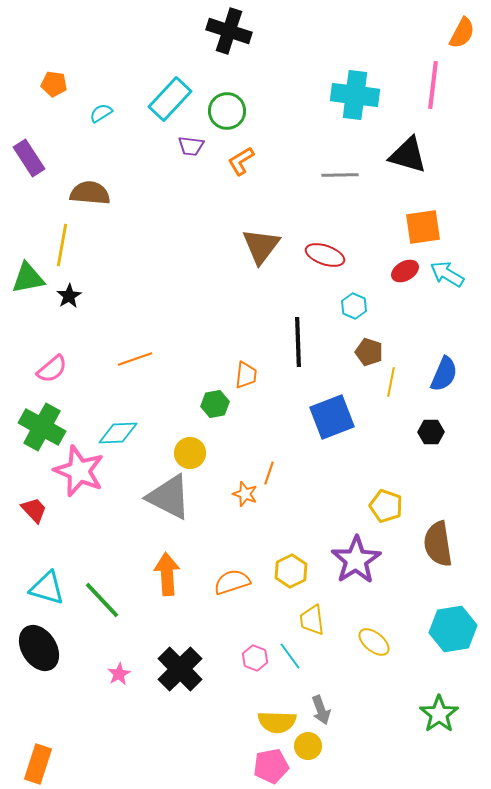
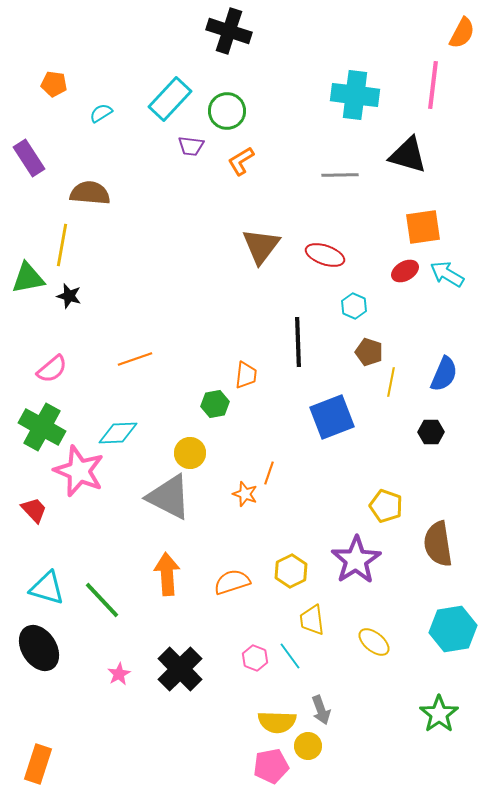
black star at (69, 296): rotated 25 degrees counterclockwise
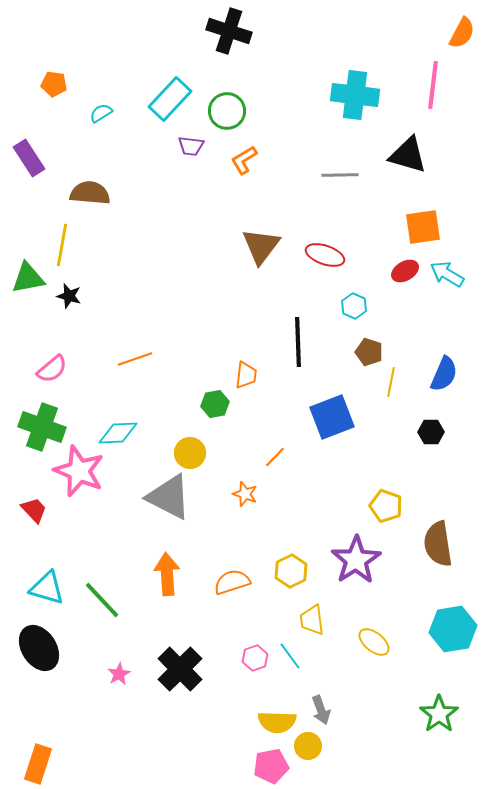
orange L-shape at (241, 161): moved 3 px right, 1 px up
green cross at (42, 427): rotated 9 degrees counterclockwise
orange line at (269, 473): moved 6 px right, 16 px up; rotated 25 degrees clockwise
pink hexagon at (255, 658): rotated 20 degrees clockwise
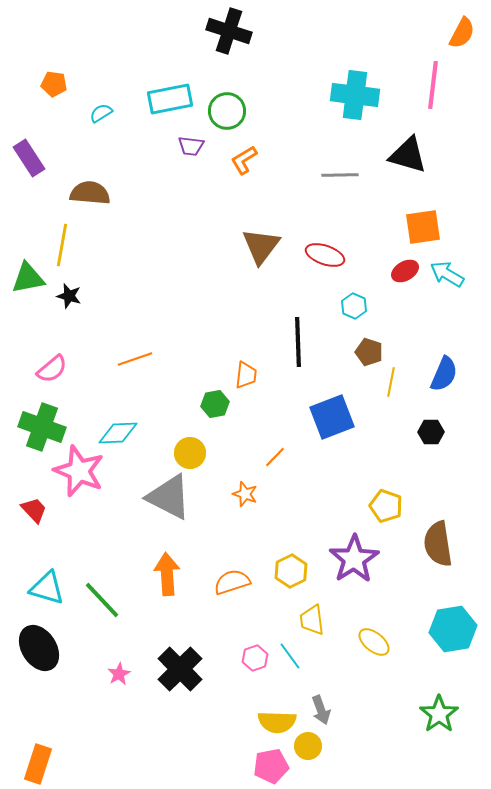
cyan rectangle at (170, 99): rotated 36 degrees clockwise
purple star at (356, 560): moved 2 px left, 1 px up
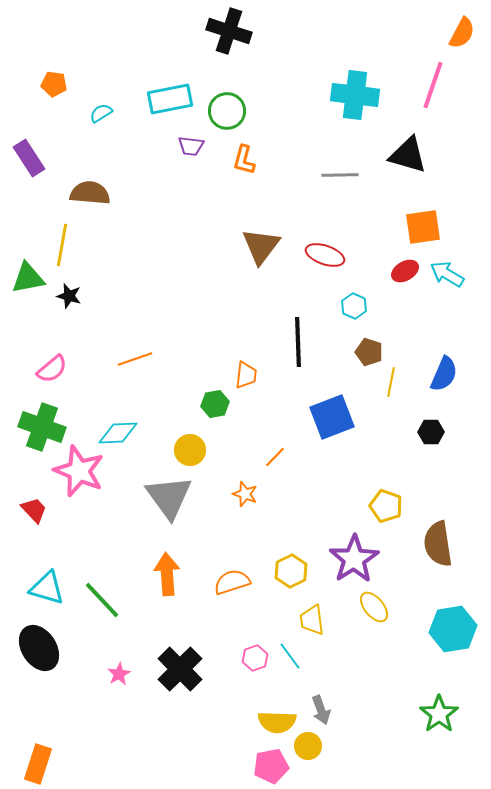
pink line at (433, 85): rotated 12 degrees clockwise
orange L-shape at (244, 160): rotated 44 degrees counterclockwise
yellow circle at (190, 453): moved 3 px up
gray triangle at (169, 497): rotated 27 degrees clockwise
yellow ellipse at (374, 642): moved 35 px up; rotated 12 degrees clockwise
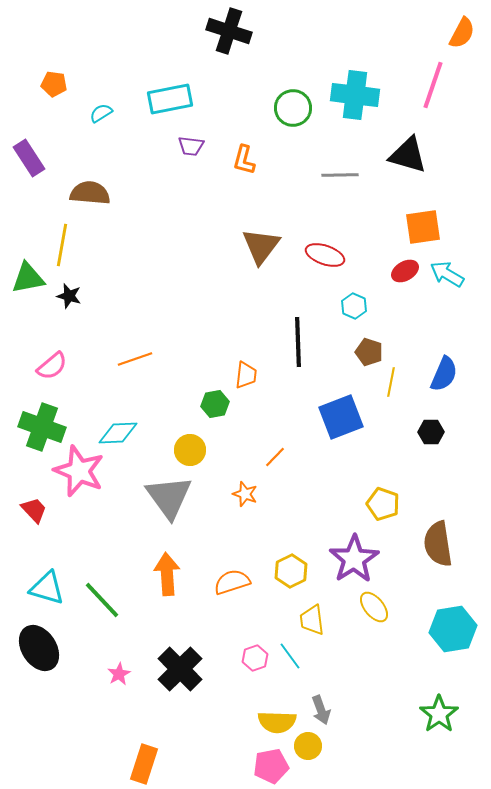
green circle at (227, 111): moved 66 px right, 3 px up
pink semicircle at (52, 369): moved 3 px up
blue square at (332, 417): moved 9 px right
yellow pentagon at (386, 506): moved 3 px left, 2 px up
orange rectangle at (38, 764): moved 106 px right
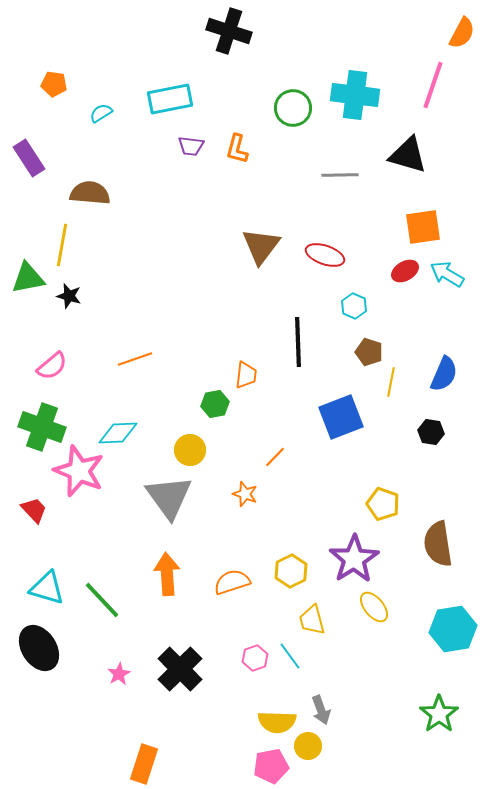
orange L-shape at (244, 160): moved 7 px left, 11 px up
black hexagon at (431, 432): rotated 10 degrees clockwise
yellow trapezoid at (312, 620): rotated 8 degrees counterclockwise
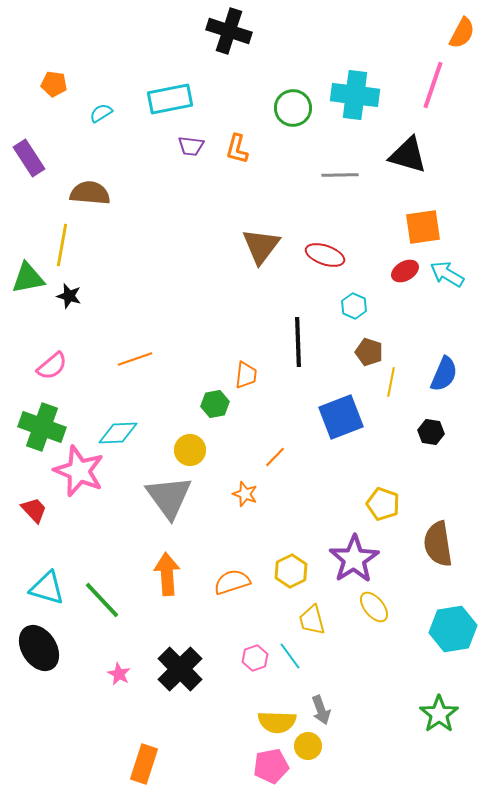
pink star at (119, 674): rotated 15 degrees counterclockwise
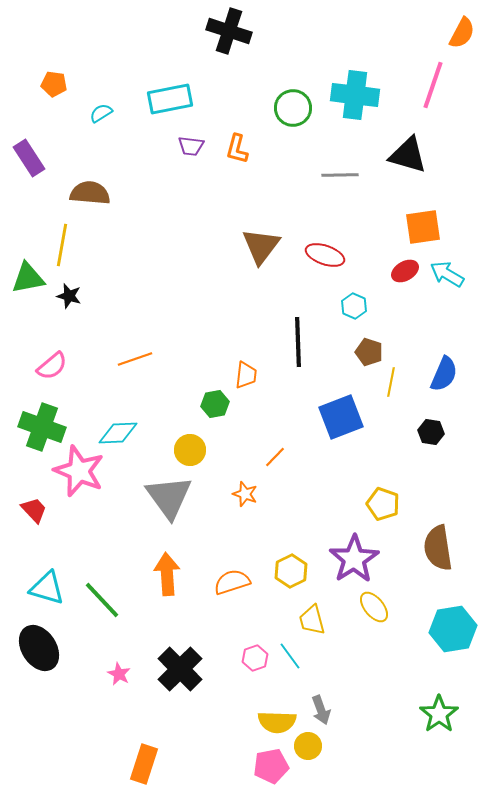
brown semicircle at (438, 544): moved 4 px down
